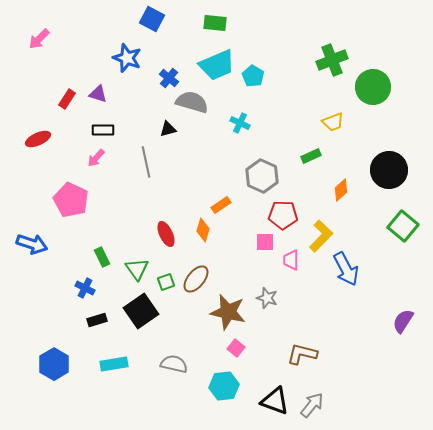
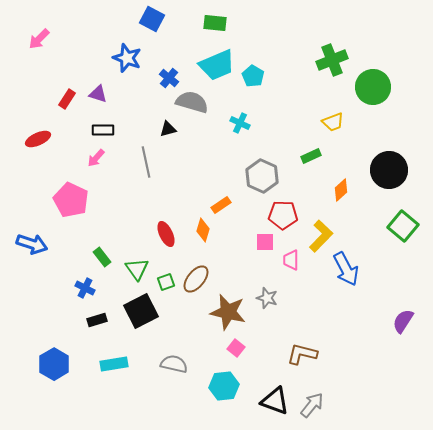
green rectangle at (102, 257): rotated 12 degrees counterclockwise
black square at (141, 311): rotated 8 degrees clockwise
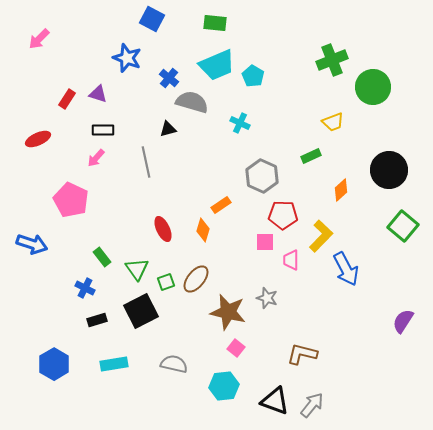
red ellipse at (166, 234): moved 3 px left, 5 px up
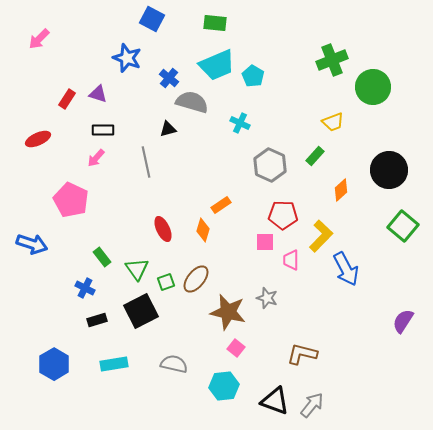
green rectangle at (311, 156): moved 4 px right; rotated 24 degrees counterclockwise
gray hexagon at (262, 176): moved 8 px right, 11 px up
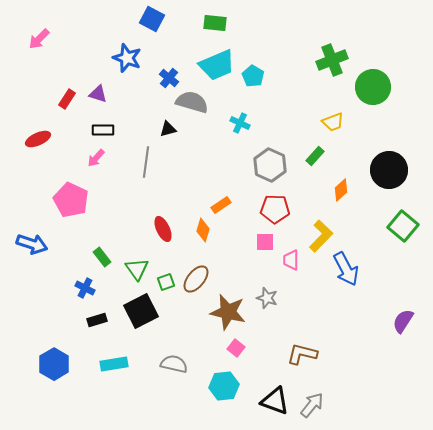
gray line at (146, 162): rotated 20 degrees clockwise
red pentagon at (283, 215): moved 8 px left, 6 px up
